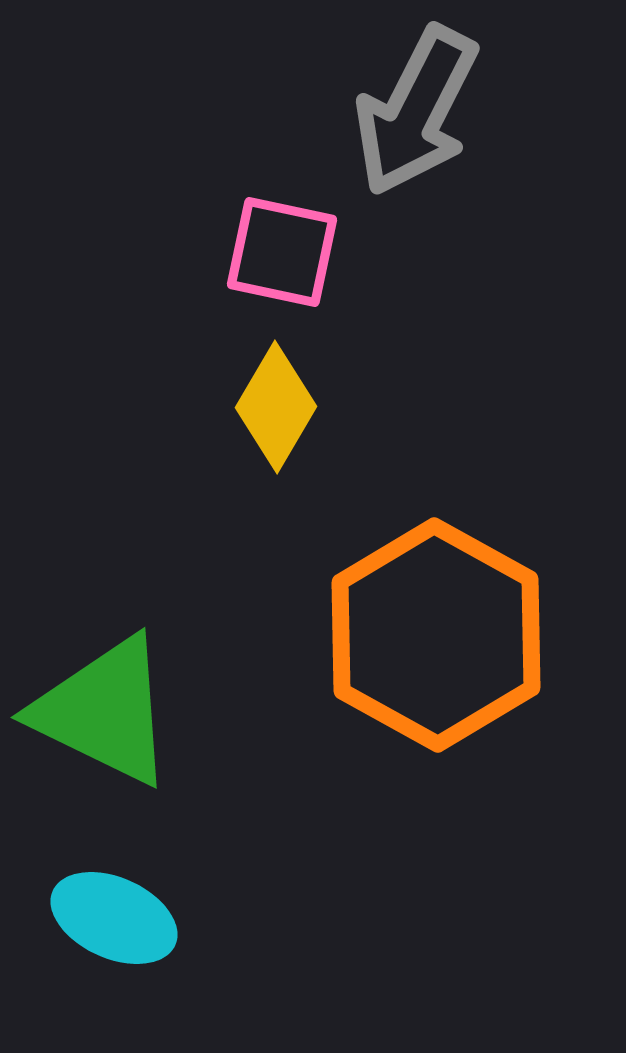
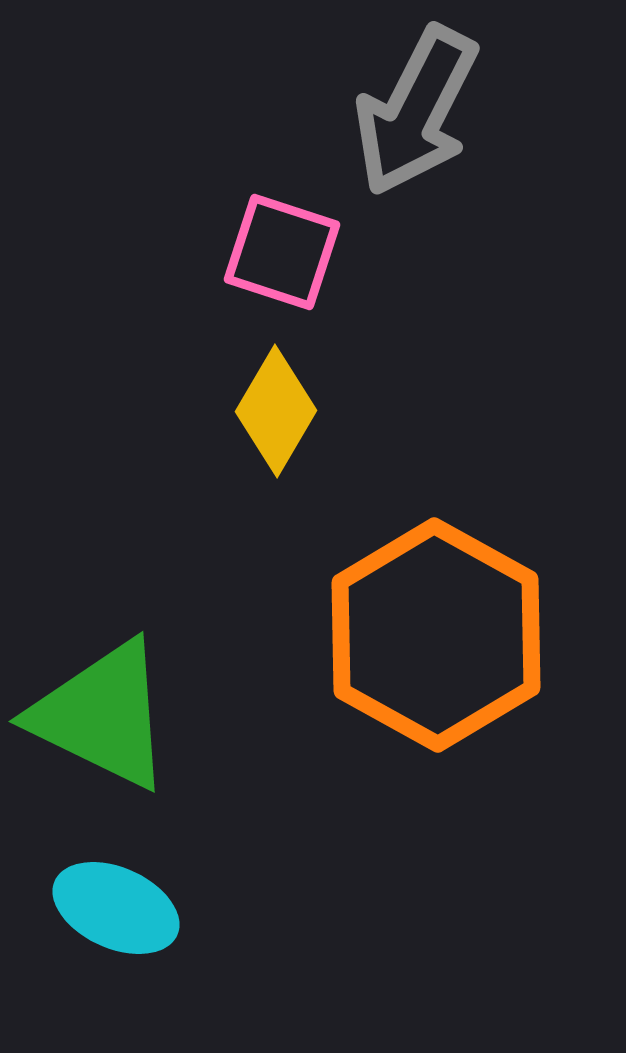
pink square: rotated 6 degrees clockwise
yellow diamond: moved 4 px down
green triangle: moved 2 px left, 4 px down
cyan ellipse: moved 2 px right, 10 px up
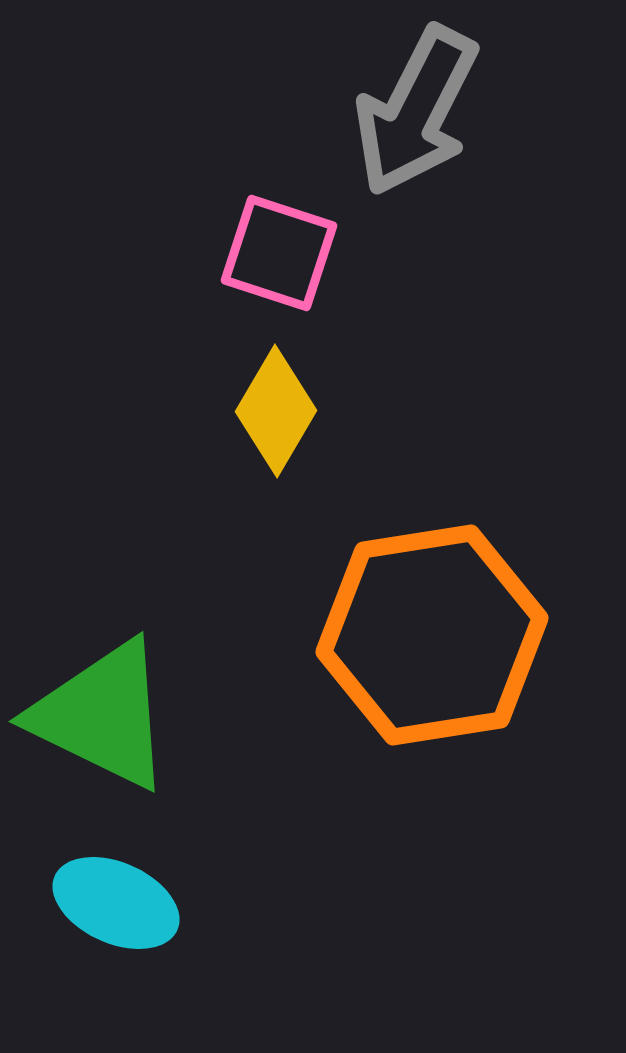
pink square: moved 3 px left, 1 px down
orange hexagon: moved 4 px left; rotated 22 degrees clockwise
cyan ellipse: moved 5 px up
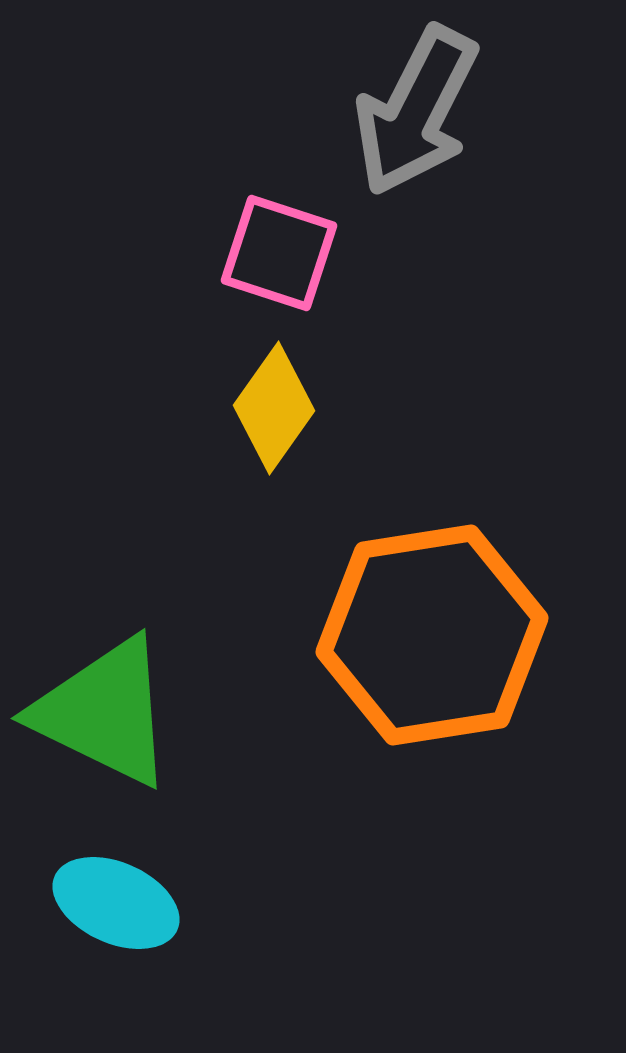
yellow diamond: moved 2 px left, 3 px up; rotated 5 degrees clockwise
green triangle: moved 2 px right, 3 px up
